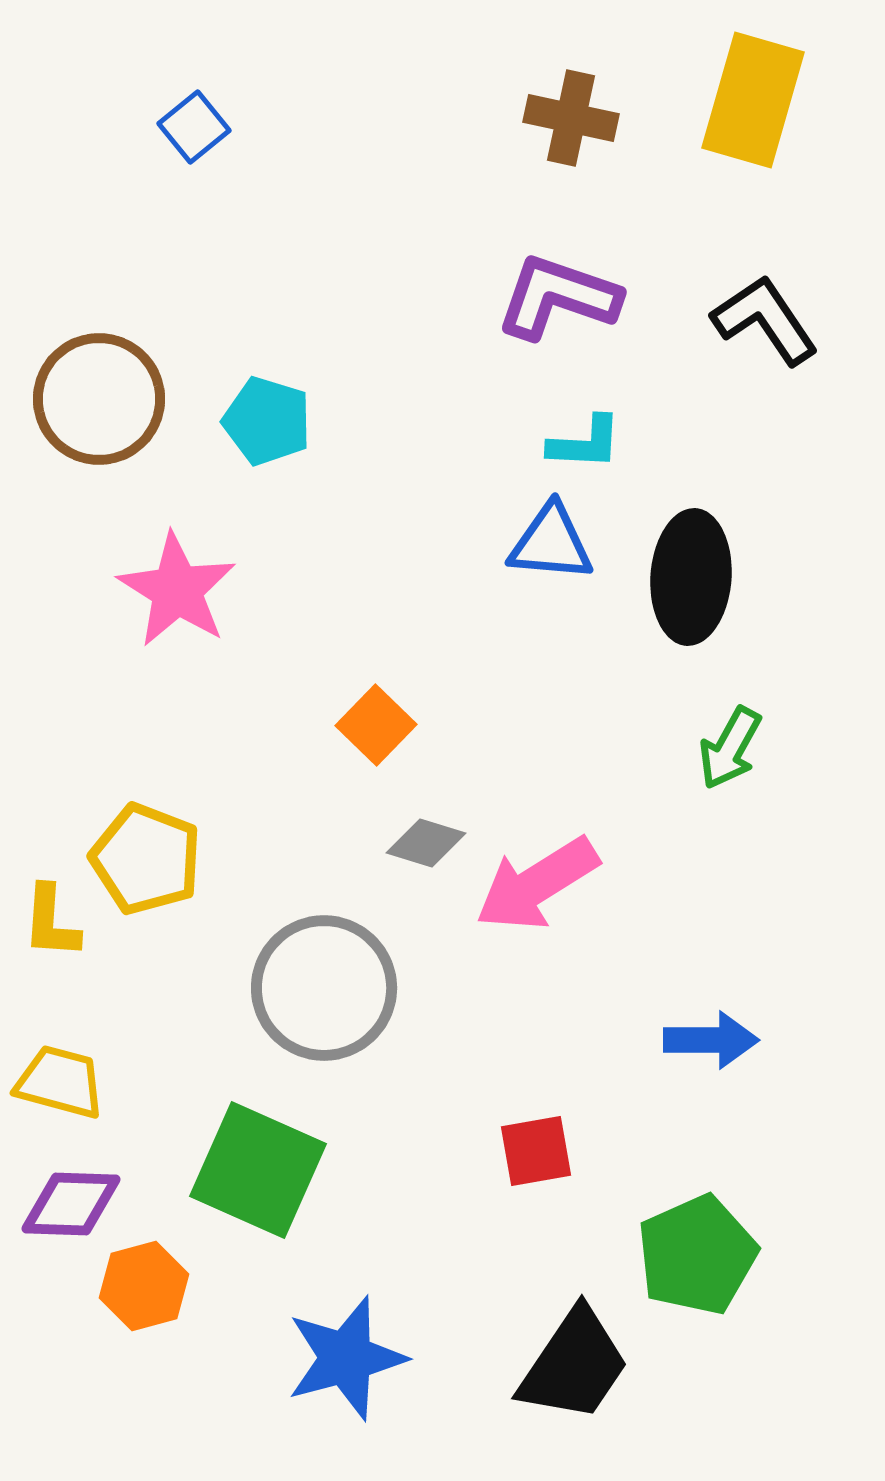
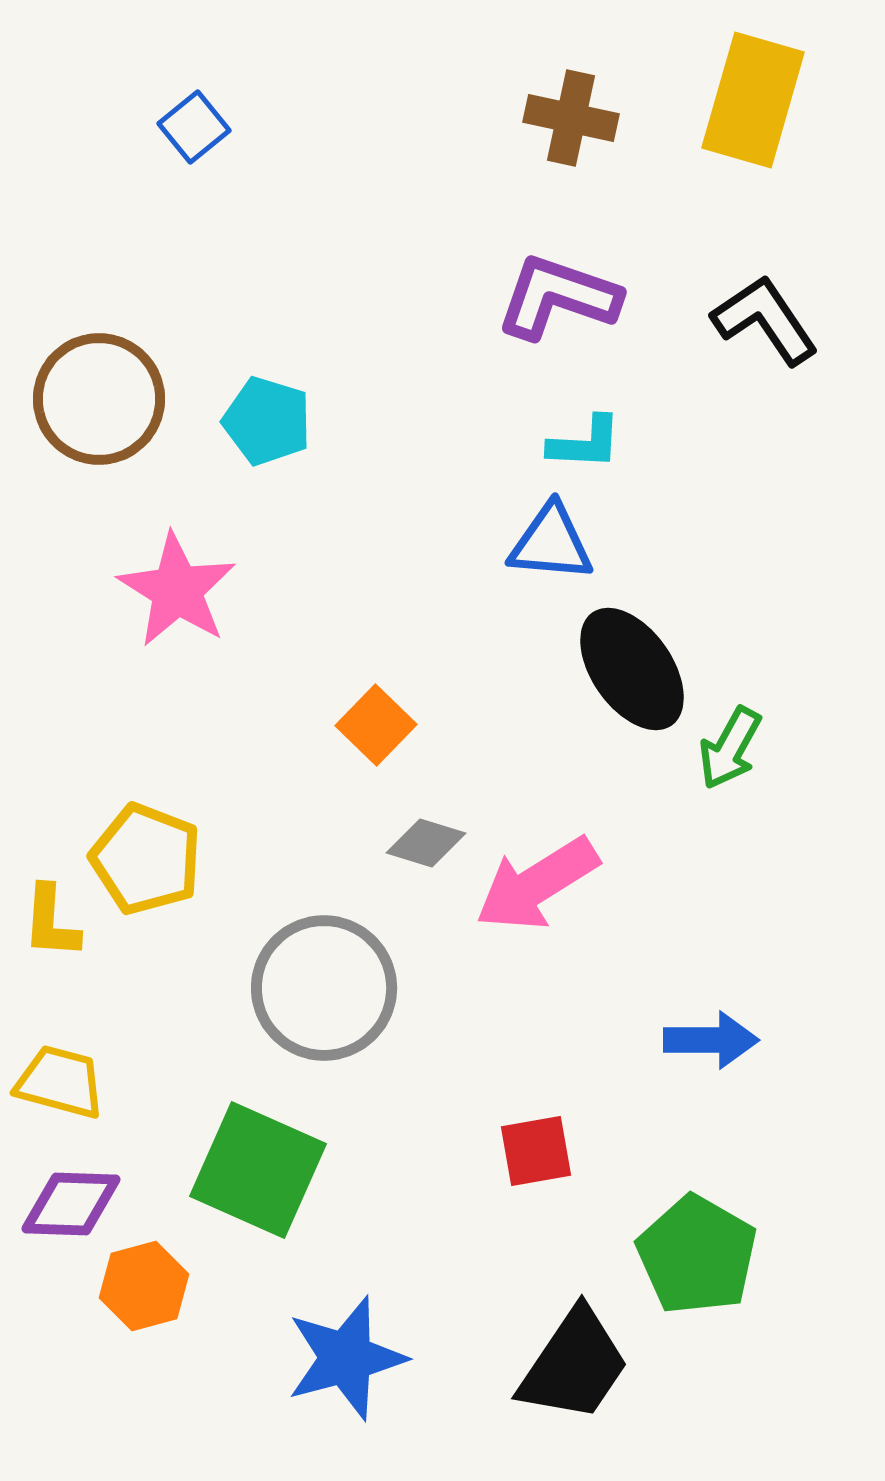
black ellipse: moved 59 px left, 92 px down; rotated 39 degrees counterclockwise
green pentagon: rotated 18 degrees counterclockwise
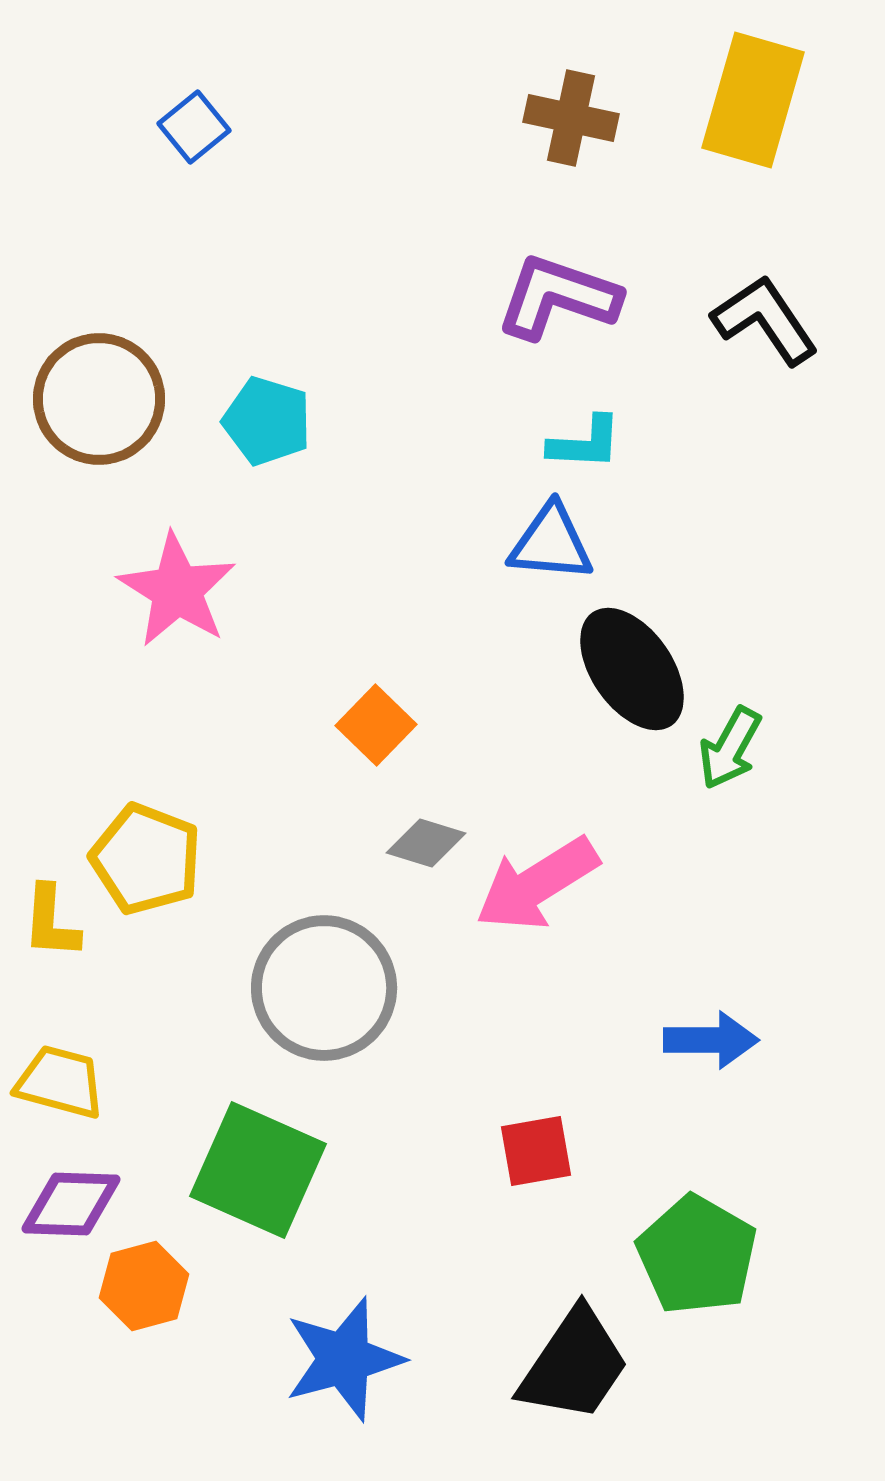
blue star: moved 2 px left, 1 px down
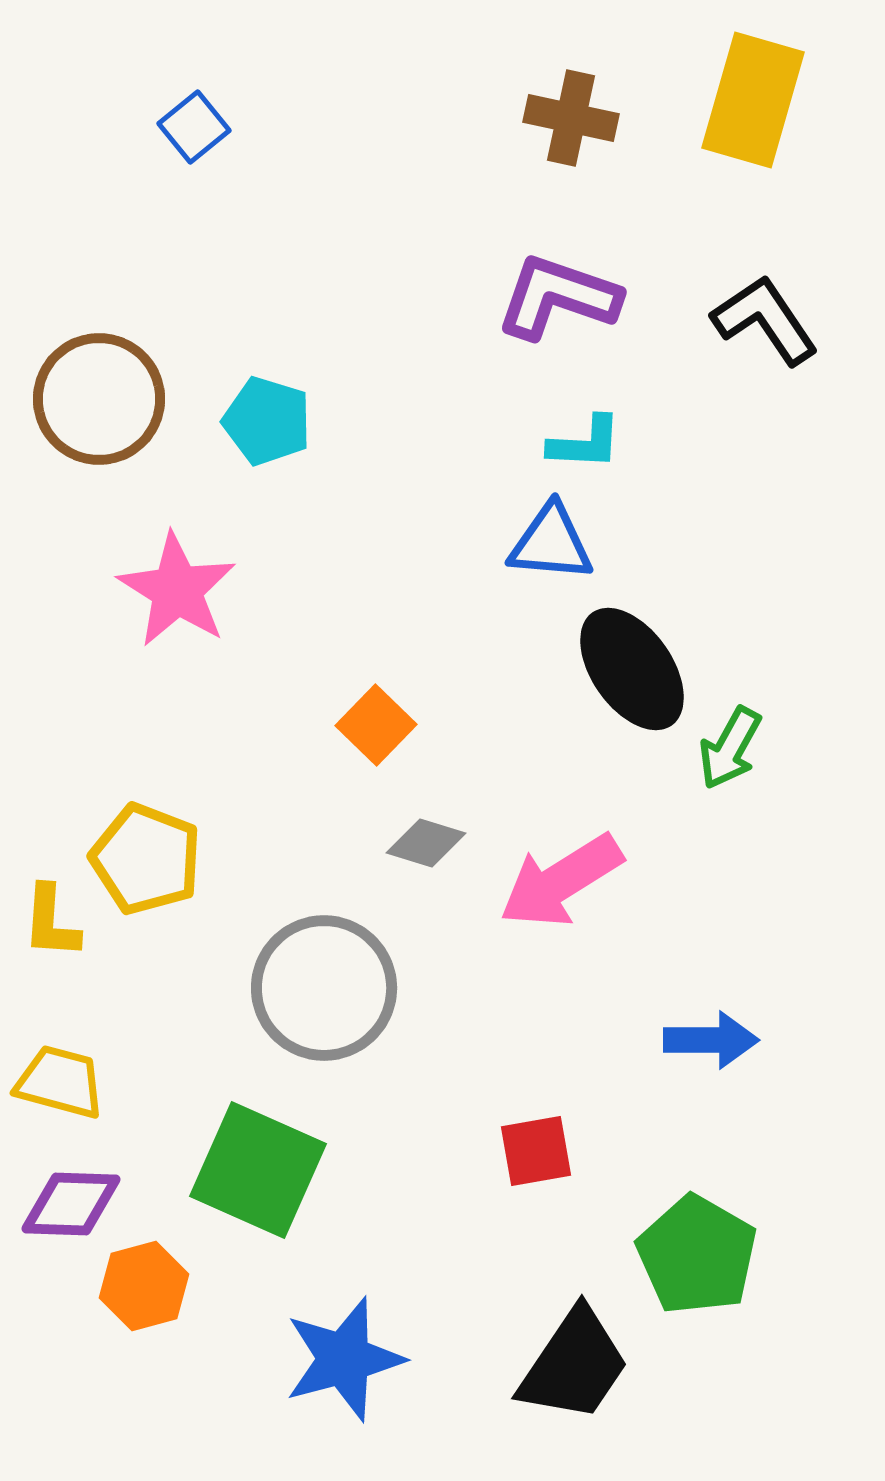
pink arrow: moved 24 px right, 3 px up
